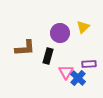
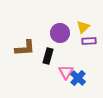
purple rectangle: moved 23 px up
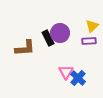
yellow triangle: moved 9 px right, 1 px up
black rectangle: moved 18 px up; rotated 42 degrees counterclockwise
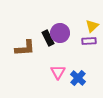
pink triangle: moved 8 px left
